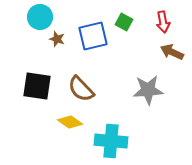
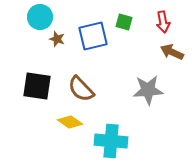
green square: rotated 12 degrees counterclockwise
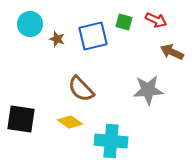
cyan circle: moved 10 px left, 7 px down
red arrow: moved 7 px left, 2 px up; rotated 55 degrees counterclockwise
black square: moved 16 px left, 33 px down
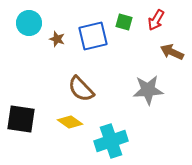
red arrow: rotated 95 degrees clockwise
cyan circle: moved 1 px left, 1 px up
cyan cross: rotated 24 degrees counterclockwise
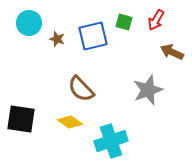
gray star: rotated 16 degrees counterclockwise
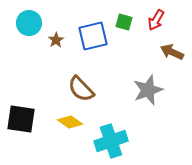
brown star: moved 1 px left, 1 px down; rotated 21 degrees clockwise
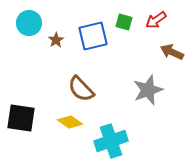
red arrow: rotated 25 degrees clockwise
black square: moved 1 px up
